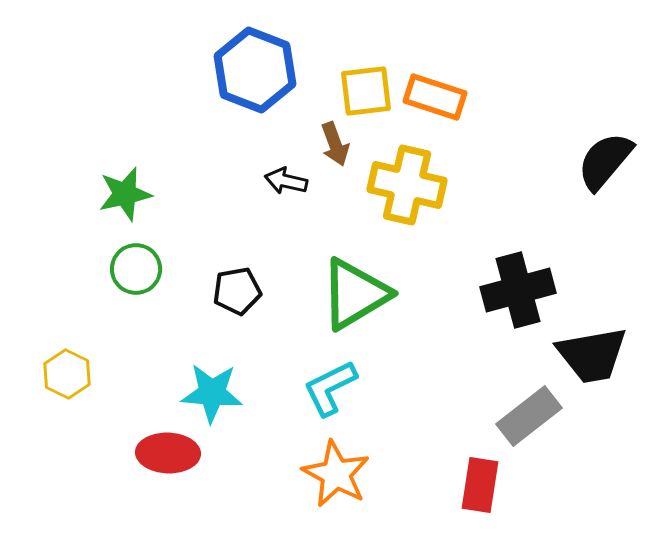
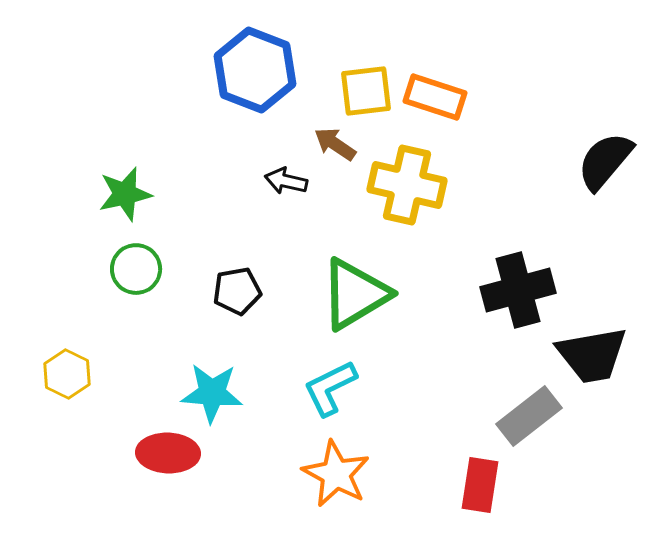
brown arrow: rotated 144 degrees clockwise
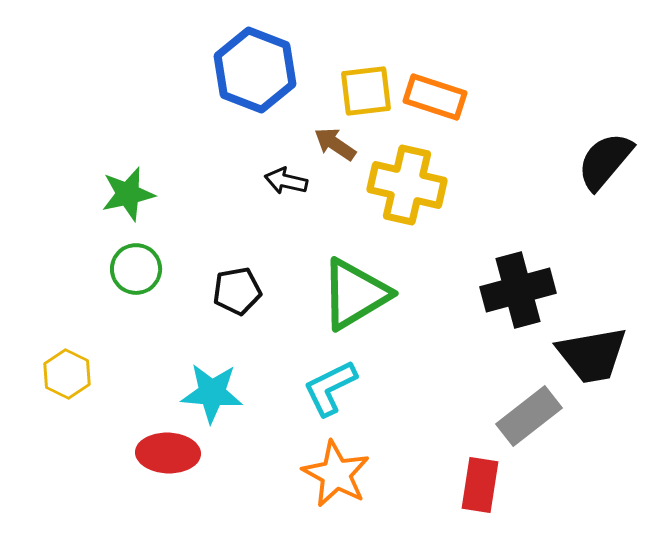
green star: moved 3 px right
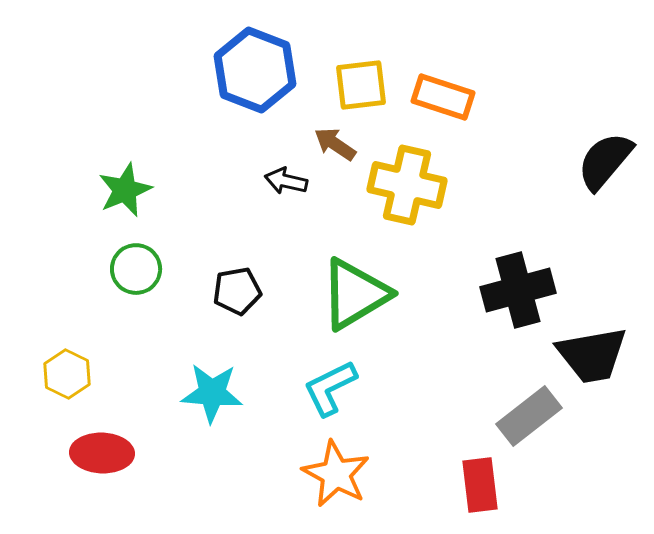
yellow square: moved 5 px left, 6 px up
orange rectangle: moved 8 px right
green star: moved 3 px left, 4 px up; rotated 10 degrees counterclockwise
red ellipse: moved 66 px left
red rectangle: rotated 16 degrees counterclockwise
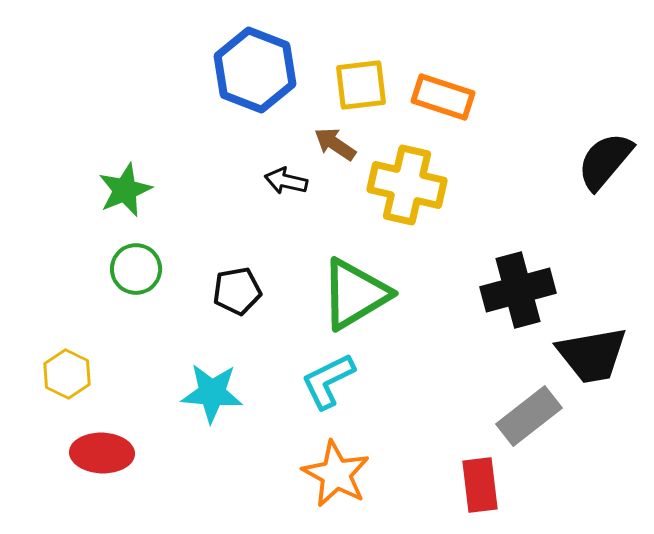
cyan L-shape: moved 2 px left, 7 px up
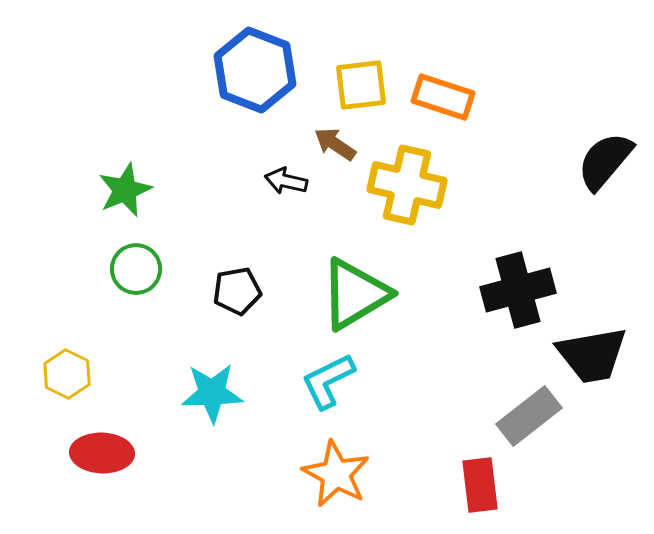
cyan star: rotated 6 degrees counterclockwise
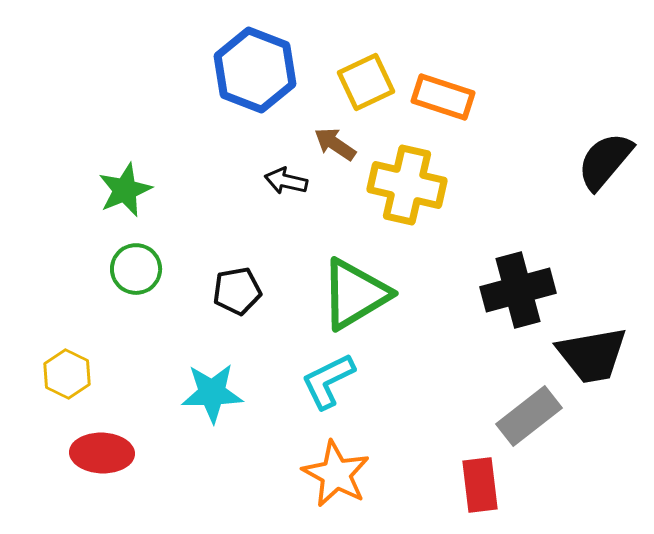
yellow square: moved 5 px right, 3 px up; rotated 18 degrees counterclockwise
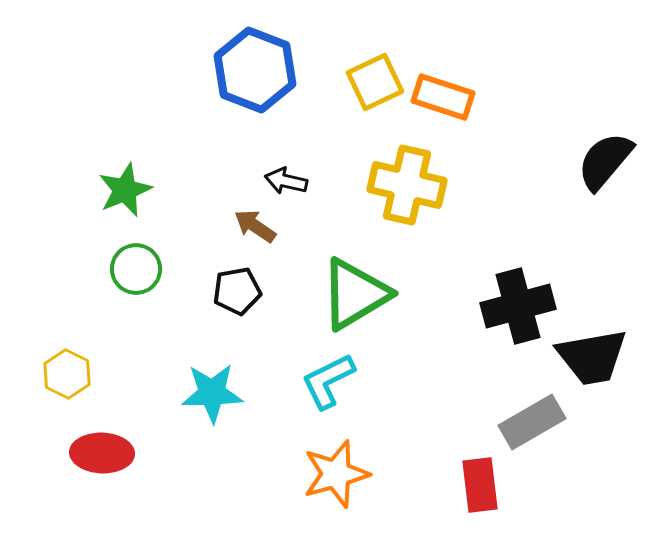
yellow square: moved 9 px right
brown arrow: moved 80 px left, 82 px down
black cross: moved 16 px down
black trapezoid: moved 2 px down
gray rectangle: moved 3 px right, 6 px down; rotated 8 degrees clockwise
orange star: rotated 28 degrees clockwise
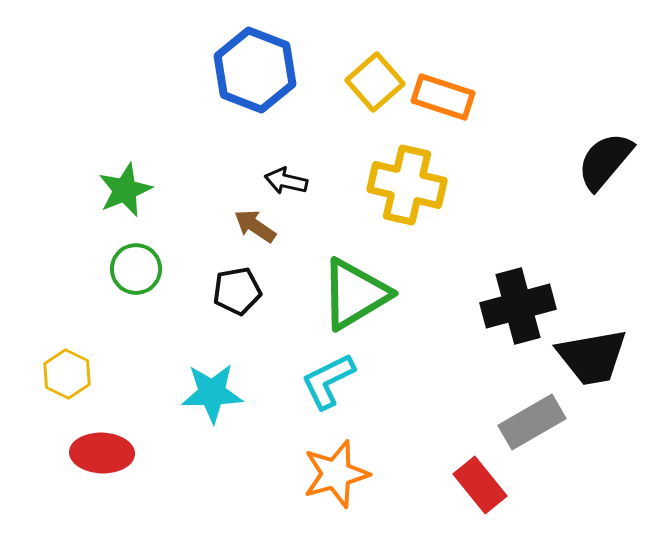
yellow square: rotated 16 degrees counterclockwise
red rectangle: rotated 32 degrees counterclockwise
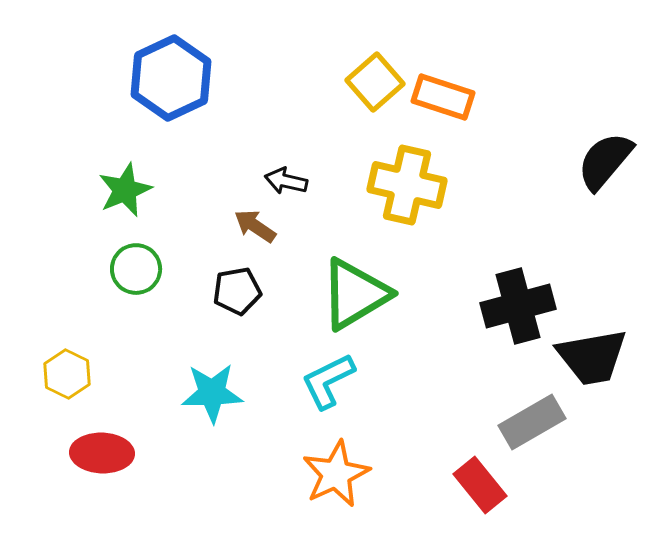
blue hexagon: moved 84 px left, 8 px down; rotated 14 degrees clockwise
orange star: rotated 10 degrees counterclockwise
